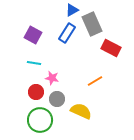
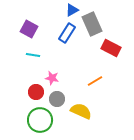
purple square: moved 4 px left, 6 px up
cyan line: moved 1 px left, 8 px up
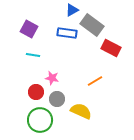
gray rectangle: moved 1 px down; rotated 30 degrees counterclockwise
blue rectangle: rotated 66 degrees clockwise
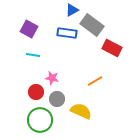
red rectangle: moved 1 px right
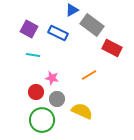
blue rectangle: moved 9 px left; rotated 18 degrees clockwise
orange line: moved 6 px left, 6 px up
yellow semicircle: moved 1 px right
green circle: moved 2 px right
